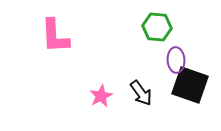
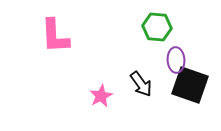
black arrow: moved 9 px up
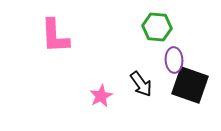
purple ellipse: moved 2 px left
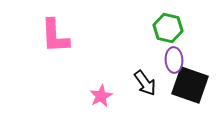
green hexagon: moved 11 px right, 1 px down; rotated 8 degrees clockwise
black arrow: moved 4 px right, 1 px up
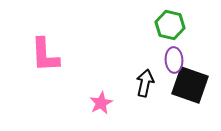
green hexagon: moved 2 px right, 3 px up
pink L-shape: moved 10 px left, 19 px down
black arrow: rotated 132 degrees counterclockwise
pink star: moved 7 px down
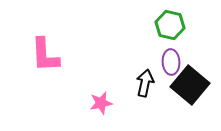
purple ellipse: moved 3 px left, 2 px down
black square: rotated 21 degrees clockwise
pink star: rotated 15 degrees clockwise
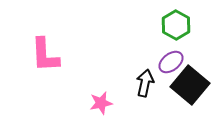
green hexagon: moved 6 px right; rotated 16 degrees clockwise
purple ellipse: rotated 55 degrees clockwise
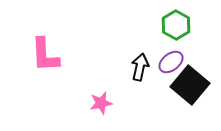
black arrow: moved 5 px left, 16 px up
